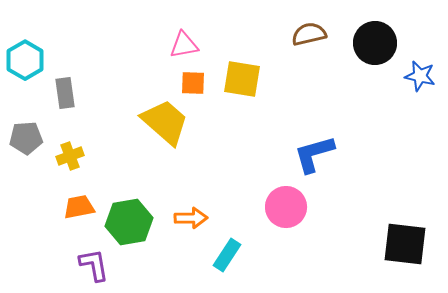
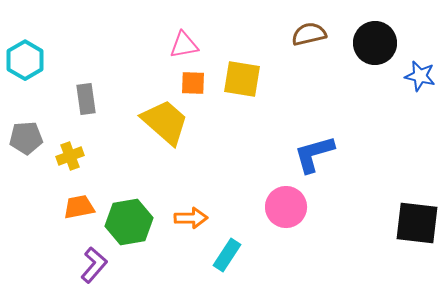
gray rectangle: moved 21 px right, 6 px down
black square: moved 12 px right, 21 px up
purple L-shape: rotated 51 degrees clockwise
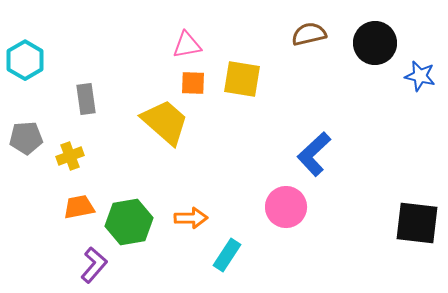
pink triangle: moved 3 px right
blue L-shape: rotated 27 degrees counterclockwise
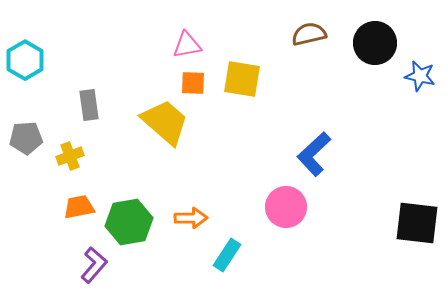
gray rectangle: moved 3 px right, 6 px down
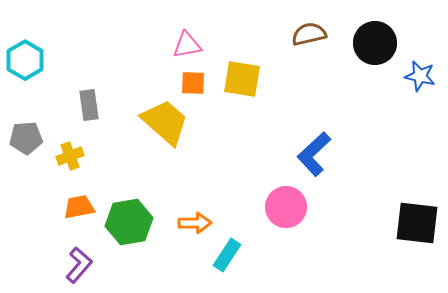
orange arrow: moved 4 px right, 5 px down
purple L-shape: moved 15 px left
